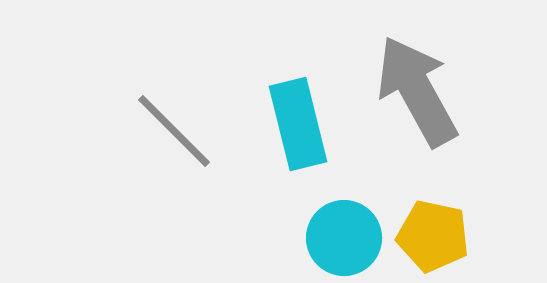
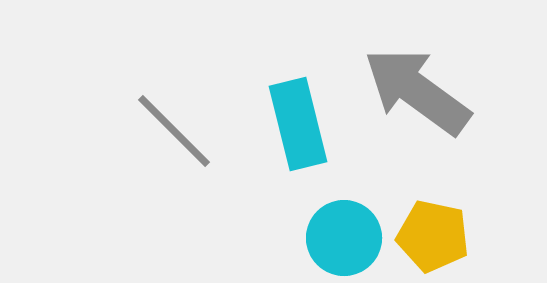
gray arrow: rotated 25 degrees counterclockwise
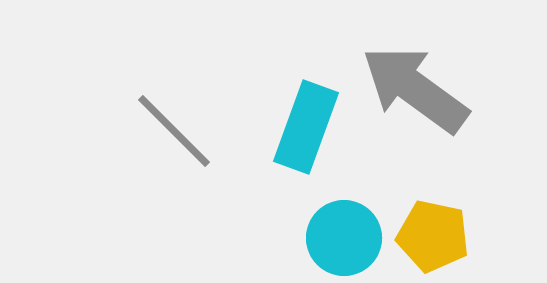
gray arrow: moved 2 px left, 2 px up
cyan rectangle: moved 8 px right, 3 px down; rotated 34 degrees clockwise
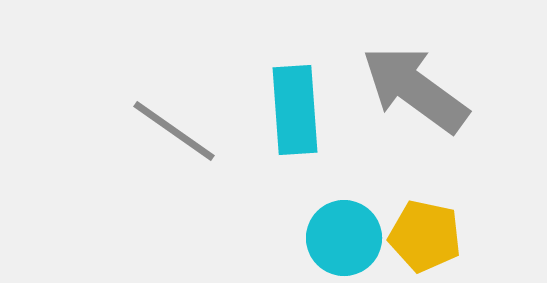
cyan rectangle: moved 11 px left, 17 px up; rotated 24 degrees counterclockwise
gray line: rotated 10 degrees counterclockwise
yellow pentagon: moved 8 px left
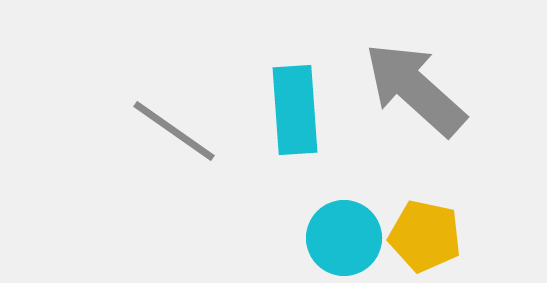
gray arrow: rotated 6 degrees clockwise
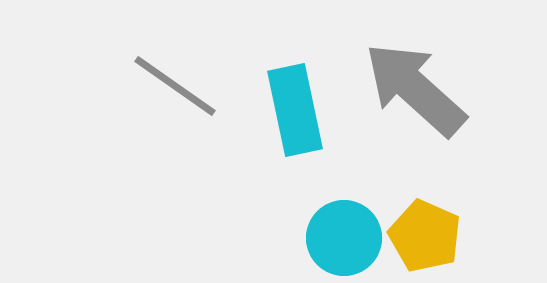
cyan rectangle: rotated 8 degrees counterclockwise
gray line: moved 1 px right, 45 px up
yellow pentagon: rotated 12 degrees clockwise
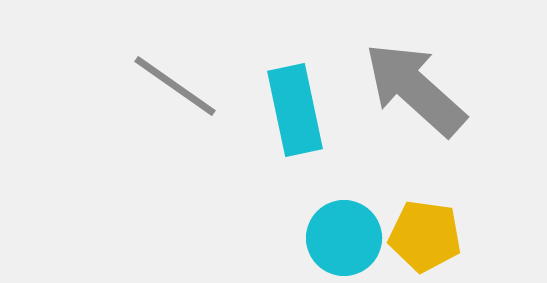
yellow pentagon: rotated 16 degrees counterclockwise
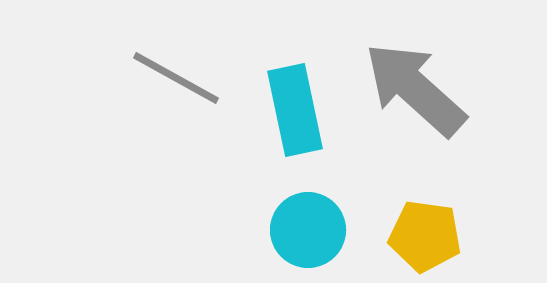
gray line: moved 1 px right, 8 px up; rotated 6 degrees counterclockwise
cyan circle: moved 36 px left, 8 px up
